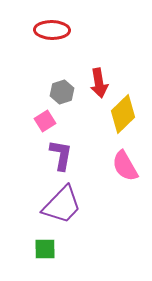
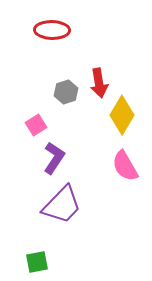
gray hexagon: moved 4 px right
yellow diamond: moved 1 px left, 1 px down; rotated 15 degrees counterclockwise
pink square: moved 9 px left, 4 px down
purple L-shape: moved 7 px left, 3 px down; rotated 24 degrees clockwise
green square: moved 8 px left, 13 px down; rotated 10 degrees counterclockwise
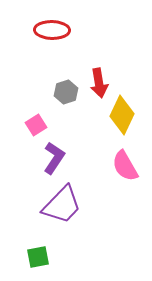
yellow diamond: rotated 6 degrees counterclockwise
green square: moved 1 px right, 5 px up
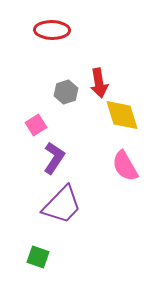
yellow diamond: rotated 42 degrees counterclockwise
green square: rotated 30 degrees clockwise
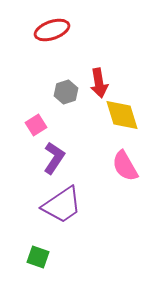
red ellipse: rotated 20 degrees counterclockwise
purple trapezoid: rotated 12 degrees clockwise
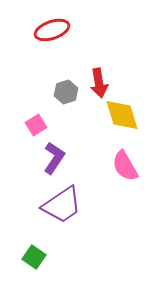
green square: moved 4 px left; rotated 15 degrees clockwise
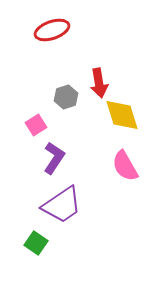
gray hexagon: moved 5 px down
green square: moved 2 px right, 14 px up
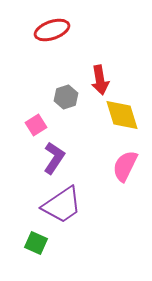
red arrow: moved 1 px right, 3 px up
pink semicircle: rotated 56 degrees clockwise
green square: rotated 10 degrees counterclockwise
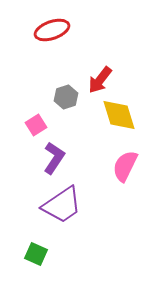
red arrow: rotated 48 degrees clockwise
yellow diamond: moved 3 px left
green square: moved 11 px down
